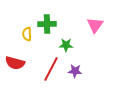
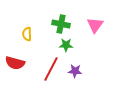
green cross: moved 14 px right; rotated 12 degrees clockwise
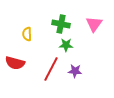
pink triangle: moved 1 px left, 1 px up
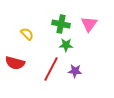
pink triangle: moved 5 px left
yellow semicircle: rotated 136 degrees clockwise
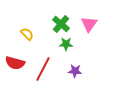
green cross: rotated 30 degrees clockwise
green star: moved 1 px up
red line: moved 8 px left
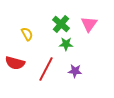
yellow semicircle: rotated 16 degrees clockwise
red line: moved 3 px right
